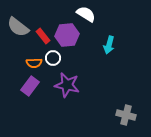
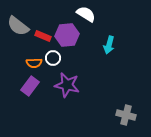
gray semicircle: moved 1 px up
red rectangle: rotated 28 degrees counterclockwise
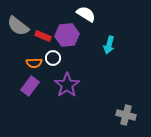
purple star: rotated 25 degrees clockwise
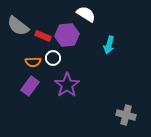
orange semicircle: moved 1 px left, 1 px up
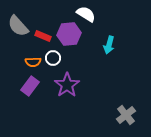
gray semicircle: rotated 10 degrees clockwise
purple hexagon: moved 2 px right, 1 px up
gray cross: rotated 36 degrees clockwise
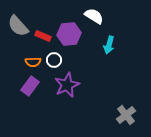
white semicircle: moved 8 px right, 2 px down
white circle: moved 1 px right, 2 px down
purple star: rotated 10 degrees clockwise
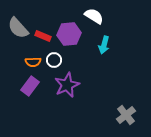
gray semicircle: moved 2 px down
cyan arrow: moved 5 px left
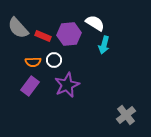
white semicircle: moved 1 px right, 7 px down
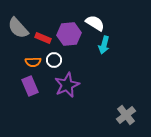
red rectangle: moved 2 px down
purple rectangle: rotated 60 degrees counterclockwise
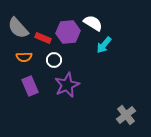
white semicircle: moved 2 px left
purple hexagon: moved 1 px left, 2 px up
cyan arrow: rotated 24 degrees clockwise
orange semicircle: moved 9 px left, 5 px up
